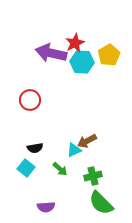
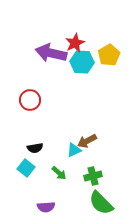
green arrow: moved 1 px left, 4 px down
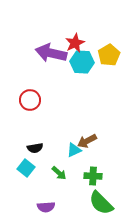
green cross: rotated 18 degrees clockwise
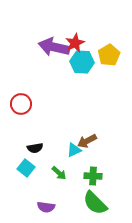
purple arrow: moved 3 px right, 6 px up
red circle: moved 9 px left, 4 px down
green semicircle: moved 6 px left
purple semicircle: rotated 12 degrees clockwise
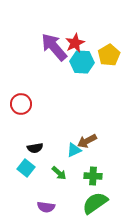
purple arrow: rotated 36 degrees clockwise
green semicircle: rotated 100 degrees clockwise
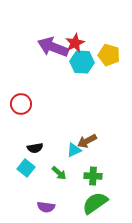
purple arrow: moved 1 px left; rotated 28 degrees counterclockwise
yellow pentagon: rotated 25 degrees counterclockwise
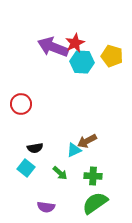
yellow pentagon: moved 3 px right, 1 px down
green arrow: moved 1 px right
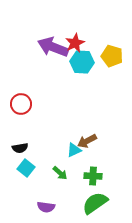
black semicircle: moved 15 px left
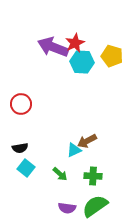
green arrow: moved 1 px down
green semicircle: moved 3 px down
purple semicircle: moved 21 px right, 1 px down
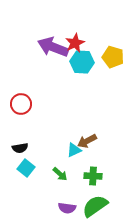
yellow pentagon: moved 1 px right, 1 px down
